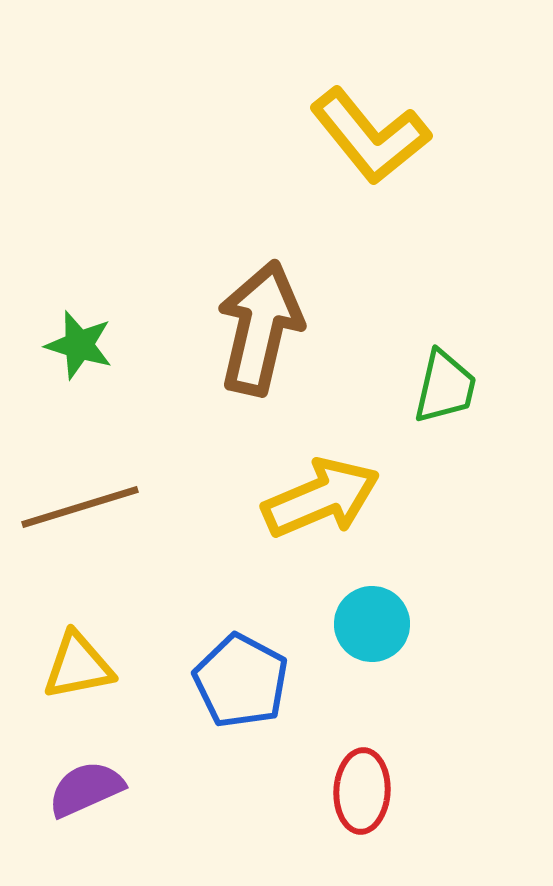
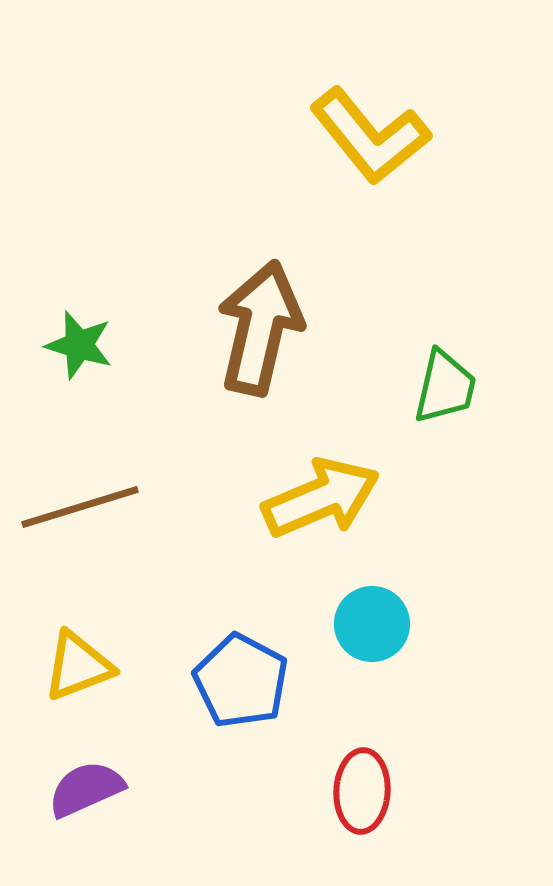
yellow triangle: rotated 10 degrees counterclockwise
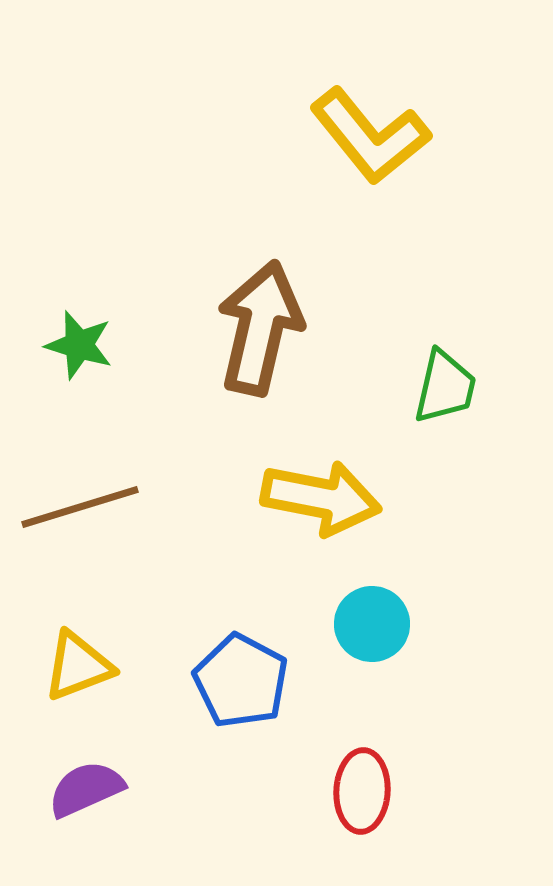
yellow arrow: rotated 34 degrees clockwise
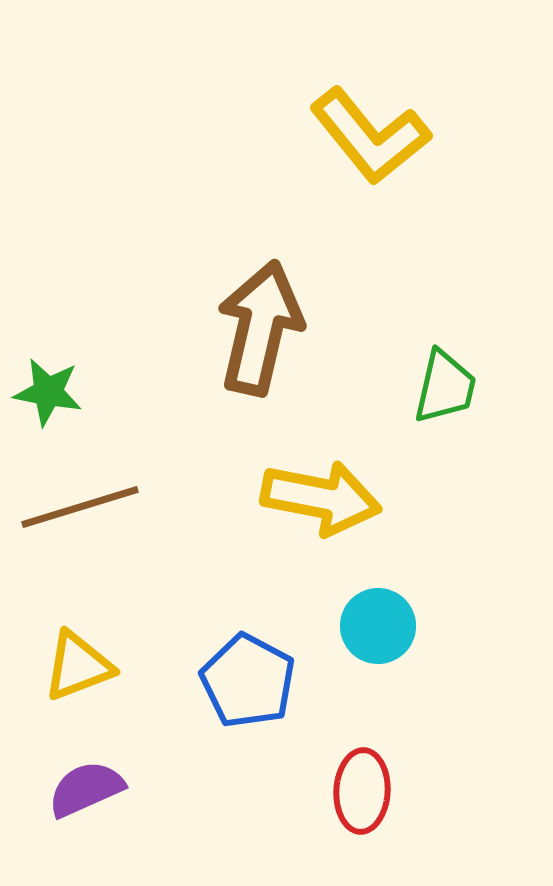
green star: moved 31 px left, 47 px down; rotated 6 degrees counterclockwise
cyan circle: moved 6 px right, 2 px down
blue pentagon: moved 7 px right
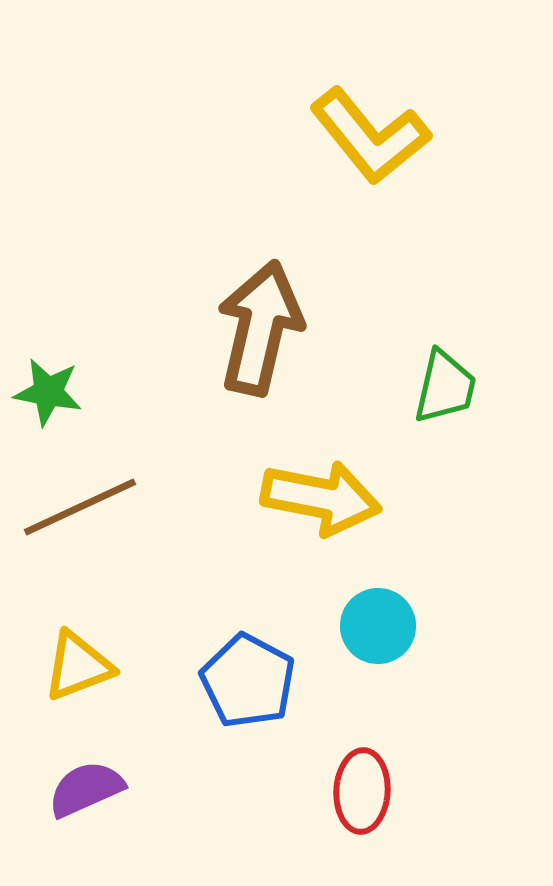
brown line: rotated 8 degrees counterclockwise
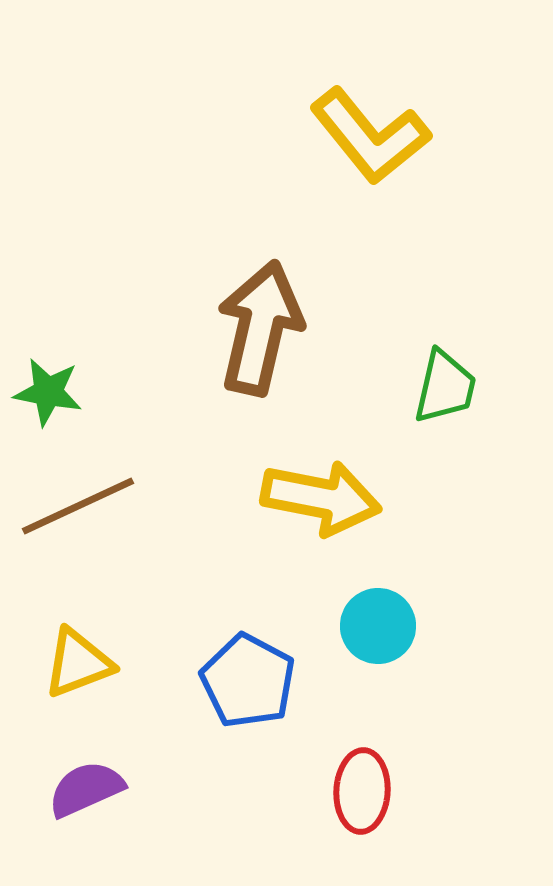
brown line: moved 2 px left, 1 px up
yellow triangle: moved 3 px up
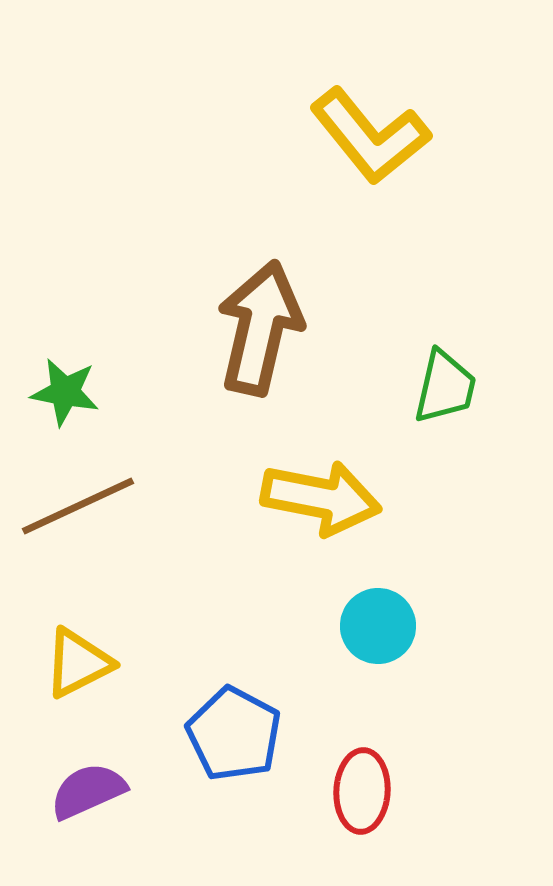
green star: moved 17 px right
yellow triangle: rotated 6 degrees counterclockwise
blue pentagon: moved 14 px left, 53 px down
purple semicircle: moved 2 px right, 2 px down
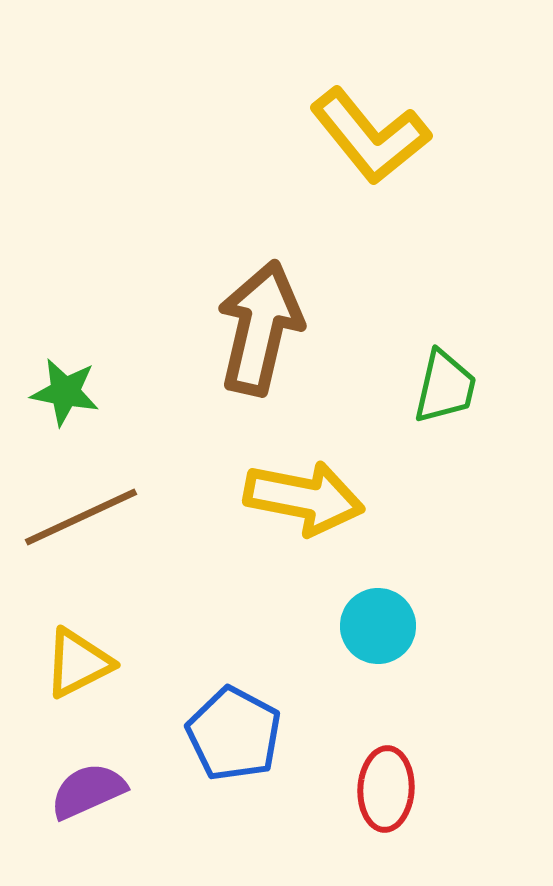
yellow arrow: moved 17 px left
brown line: moved 3 px right, 11 px down
red ellipse: moved 24 px right, 2 px up
